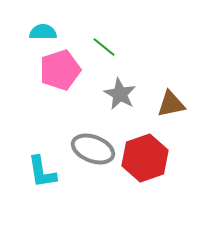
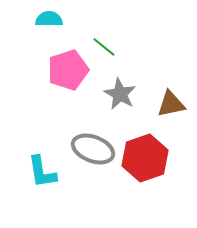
cyan semicircle: moved 6 px right, 13 px up
pink pentagon: moved 8 px right
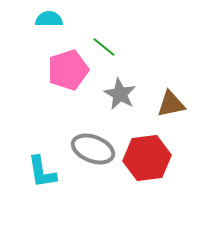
red hexagon: moved 2 px right; rotated 12 degrees clockwise
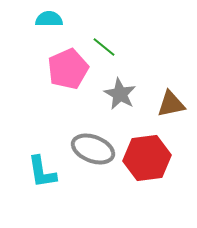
pink pentagon: moved 1 px up; rotated 6 degrees counterclockwise
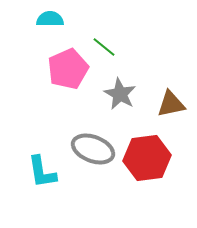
cyan semicircle: moved 1 px right
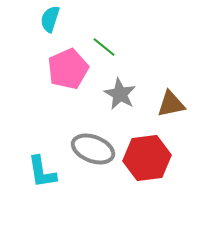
cyan semicircle: rotated 72 degrees counterclockwise
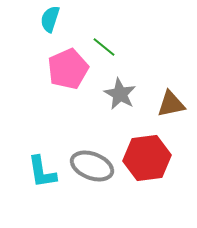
gray ellipse: moved 1 px left, 17 px down
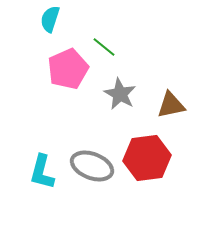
brown triangle: moved 1 px down
cyan L-shape: rotated 24 degrees clockwise
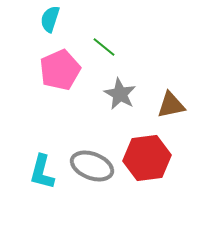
pink pentagon: moved 8 px left, 1 px down
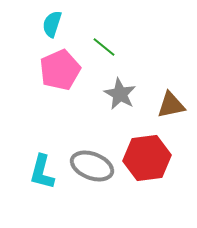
cyan semicircle: moved 2 px right, 5 px down
